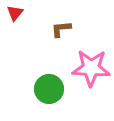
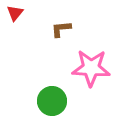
green circle: moved 3 px right, 12 px down
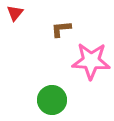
pink star: moved 7 px up
green circle: moved 1 px up
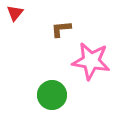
pink star: rotated 6 degrees clockwise
green circle: moved 5 px up
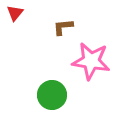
brown L-shape: moved 2 px right, 2 px up
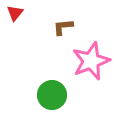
pink star: rotated 30 degrees counterclockwise
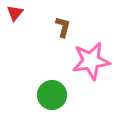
brown L-shape: rotated 110 degrees clockwise
pink star: rotated 12 degrees clockwise
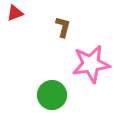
red triangle: rotated 30 degrees clockwise
pink star: moved 3 px down
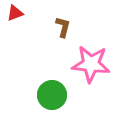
pink star: rotated 15 degrees clockwise
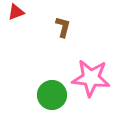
red triangle: moved 1 px right, 1 px up
pink star: moved 14 px down
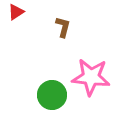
red triangle: rotated 12 degrees counterclockwise
pink star: moved 1 px up
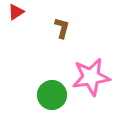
brown L-shape: moved 1 px left, 1 px down
pink star: rotated 15 degrees counterclockwise
